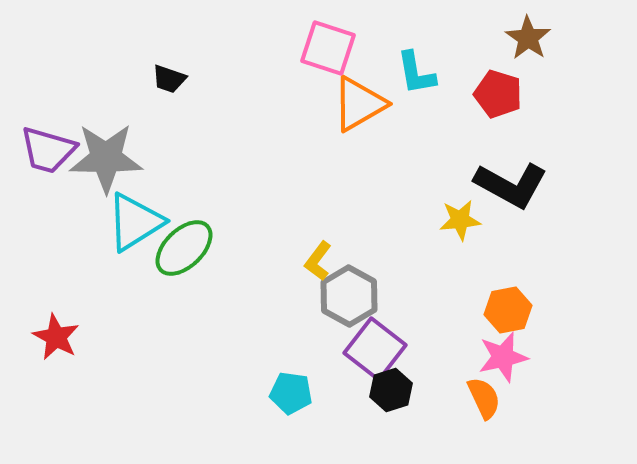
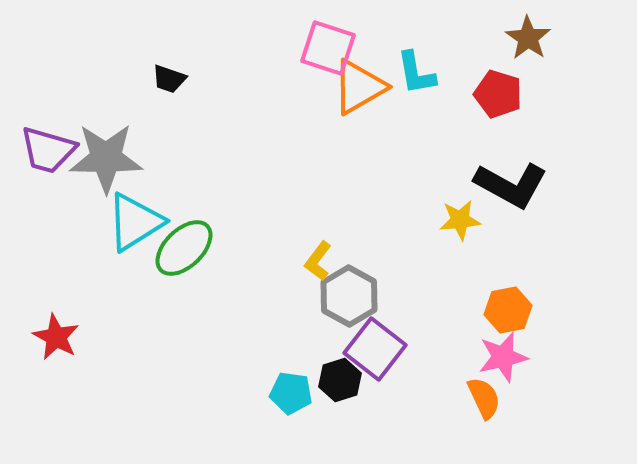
orange triangle: moved 17 px up
black hexagon: moved 51 px left, 10 px up
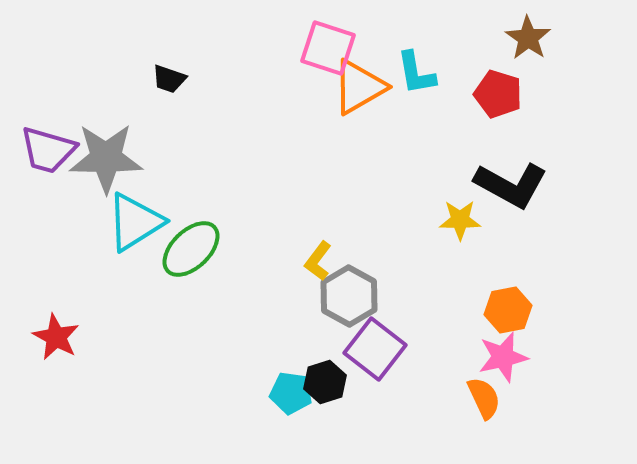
yellow star: rotated 6 degrees clockwise
green ellipse: moved 7 px right, 1 px down
black hexagon: moved 15 px left, 2 px down
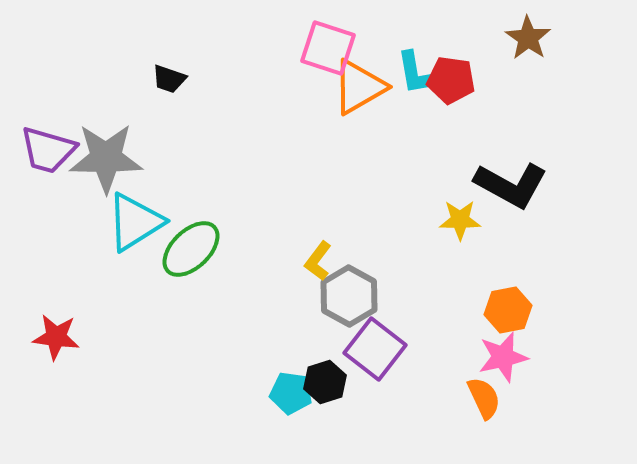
red pentagon: moved 47 px left, 14 px up; rotated 9 degrees counterclockwise
red star: rotated 21 degrees counterclockwise
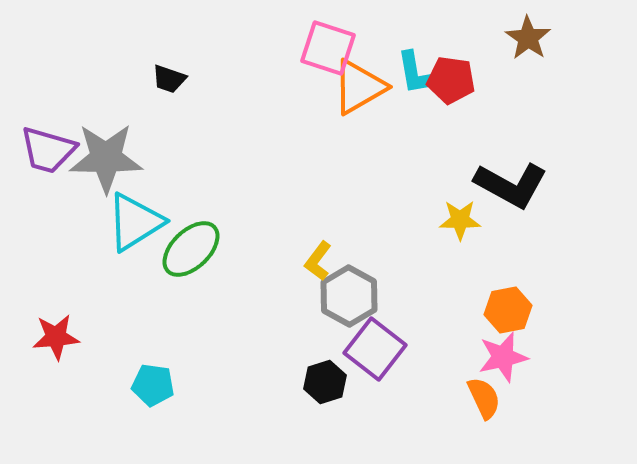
red star: rotated 12 degrees counterclockwise
cyan pentagon: moved 138 px left, 8 px up
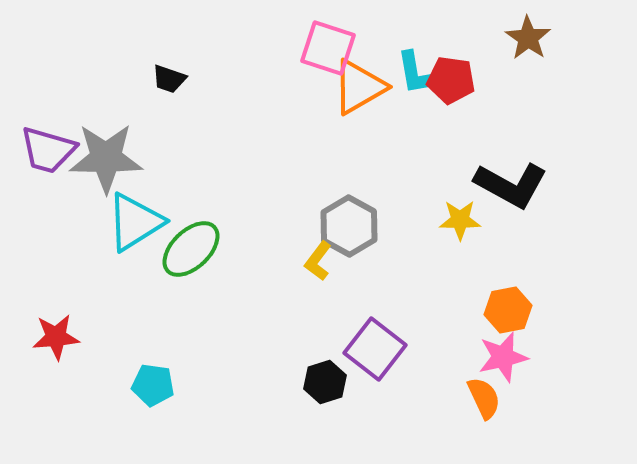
gray hexagon: moved 70 px up
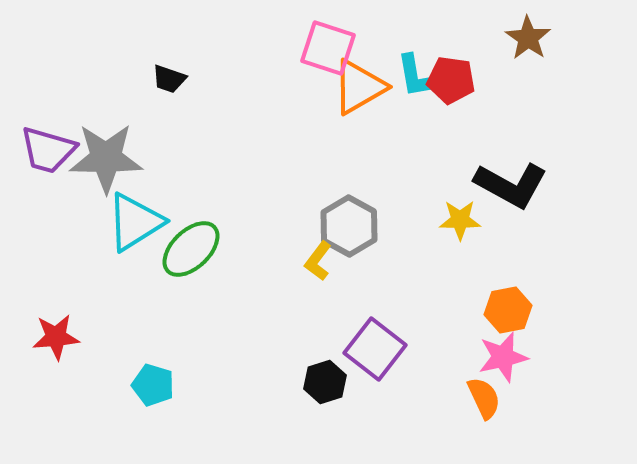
cyan L-shape: moved 3 px down
cyan pentagon: rotated 9 degrees clockwise
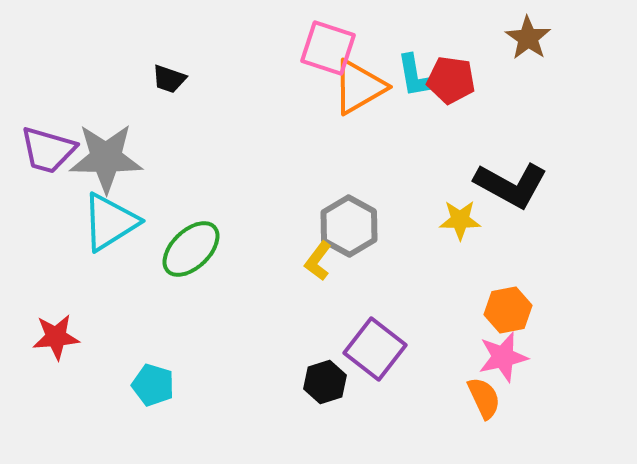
cyan triangle: moved 25 px left
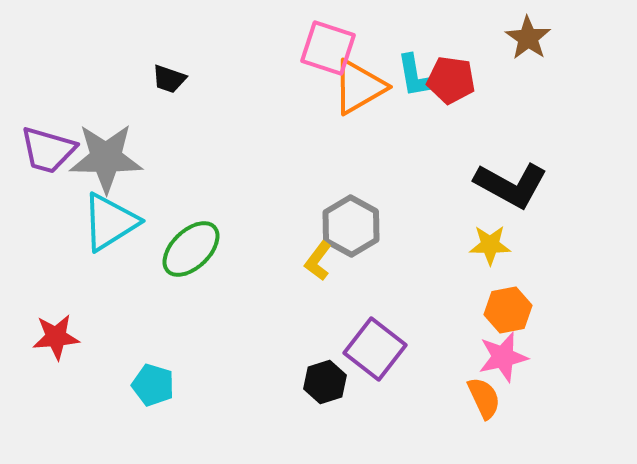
yellow star: moved 30 px right, 25 px down
gray hexagon: moved 2 px right
